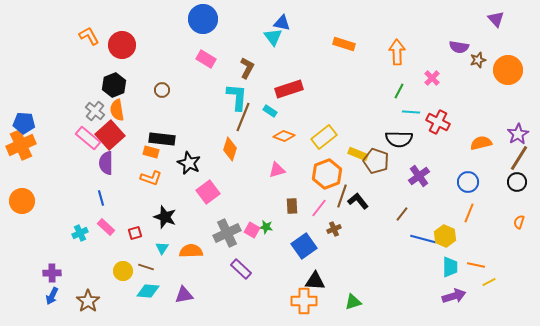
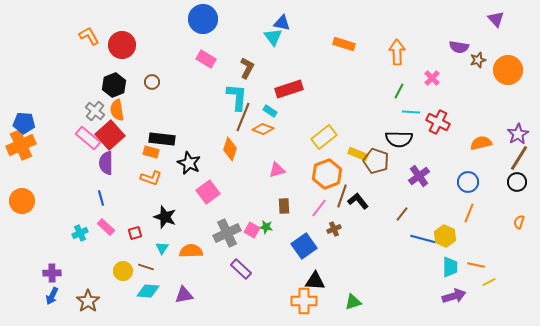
brown circle at (162, 90): moved 10 px left, 8 px up
orange diamond at (284, 136): moved 21 px left, 7 px up
brown rectangle at (292, 206): moved 8 px left
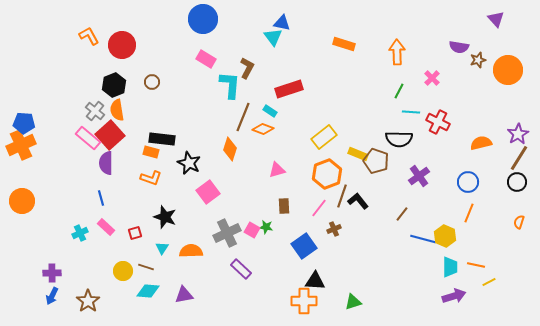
cyan L-shape at (237, 97): moved 7 px left, 12 px up
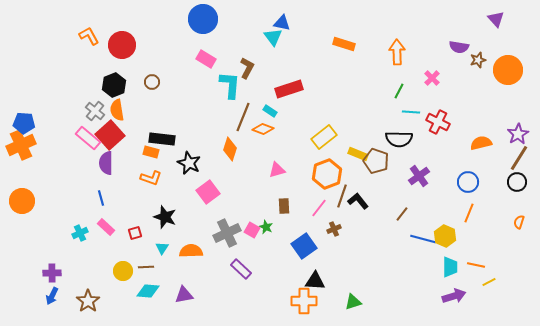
green star at (266, 227): rotated 16 degrees clockwise
brown line at (146, 267): rotated 21 degrees counterclockwise
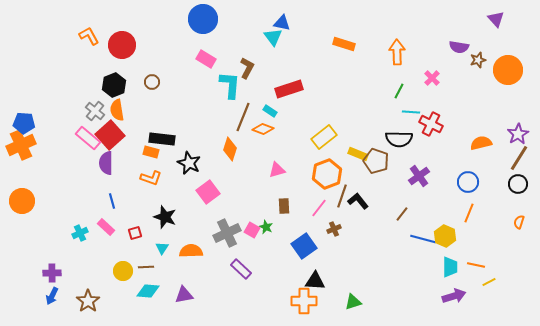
red cross at (438, 122): moved 7 px left, 2 px down
black circle at (517, 182): moved 1 px right, 2 px down
blue line at (101, 198): moved 11 px right, 3 px down
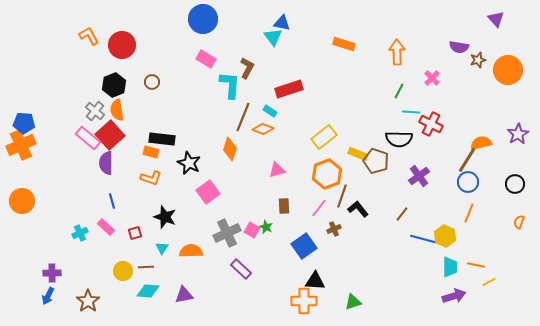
brown line at (519, 158): moved 52 px left, 2 px down
black circle at (518, 184): moved 3 px left
black L-shape at (358, 201): moved 8 px down
blue arrow at (52, 296): moved 4 px left
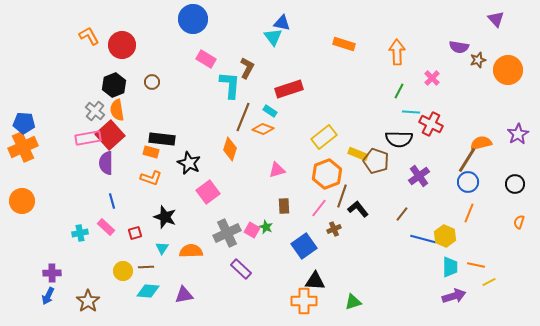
blue circle at (203, 19): moved 10 px left
pink rectangle at (88, 138): rotated 50 degrees counterclockwise
orange cross at (21, 145): moved 2 px right, 2 px down
cyan cross at (80, 233): rotated 14 degrees clockwise
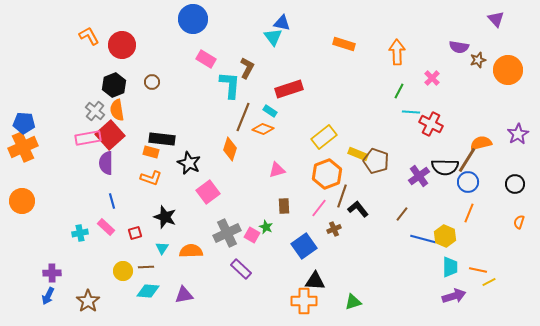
black semicircle at (399, 139): moved 46 px right, 28 px down
pink square at (252, 230): moved 5 px down
orange line at (476, 265): moved 2 px right, 5 px down
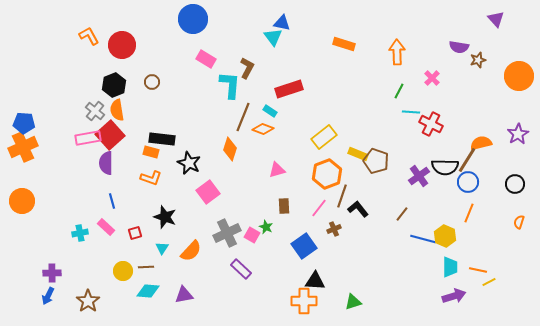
orange circle at (508, 70): moved 11 px right, 6 px down
orange semicircle at (191, 251): rotated 135 degrees clockwise
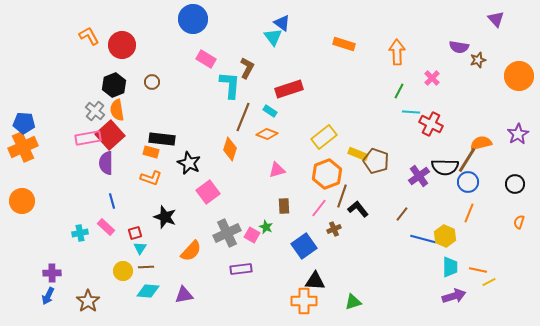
blue triangle at (282, 23): rotated 24 degrees clockwise
orange diamond at (263, 129): moved 4 px right, 5 px down
cyan triangle at (162, 248): moved 22 px left
purple rectangle at (241, 269): rotated 50 degrees counterclockwise
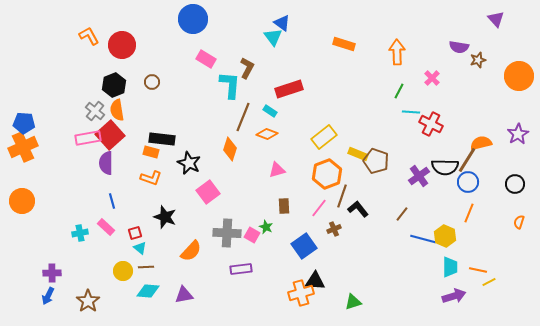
gray cross at (227, 233): rotated 28 degrees clockwise
cyan triangle at (140, 248): rotated 24 degrees counterclockwise
orange cross at (304, 301): moved 3 px left, 8 px up; rotated 15 degrees counterclockwise
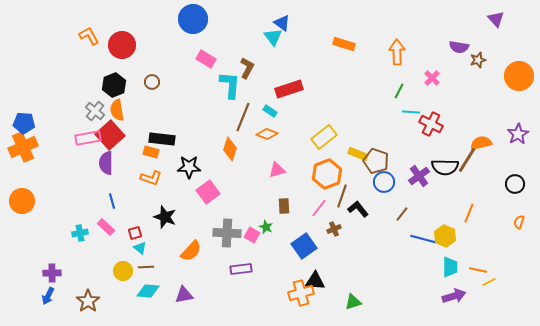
black star at (189, 163): moved 4 px down; rotated 25 degrees counterclockwise
blue circle at (468, 182): moved 84 px left
